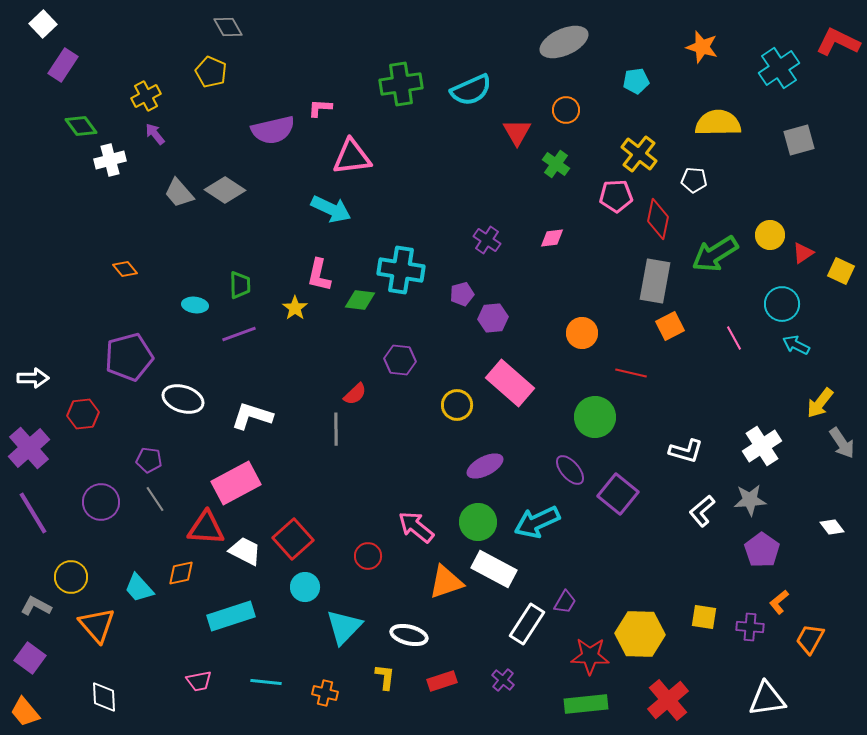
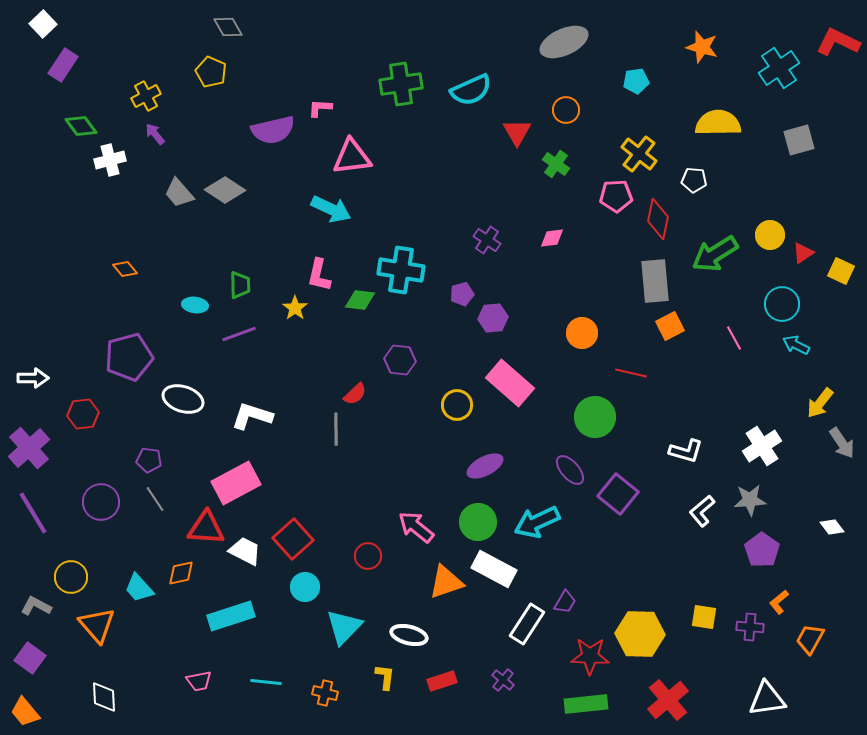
gray rectangle at (655, 281): rotated 15 degrees counterclockwise
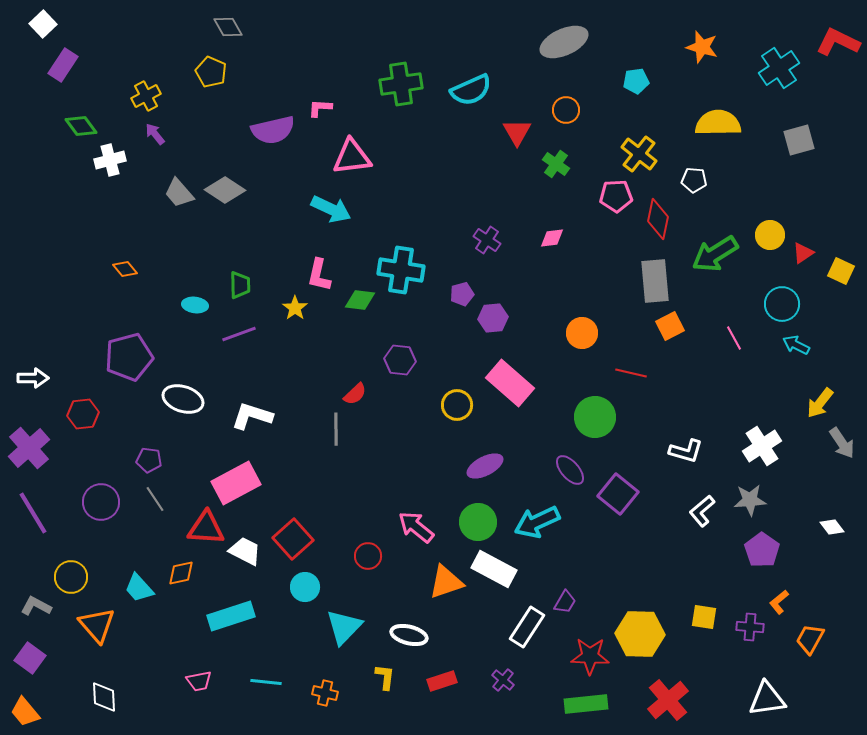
white rectangle at (527, 624): moved 3 px down
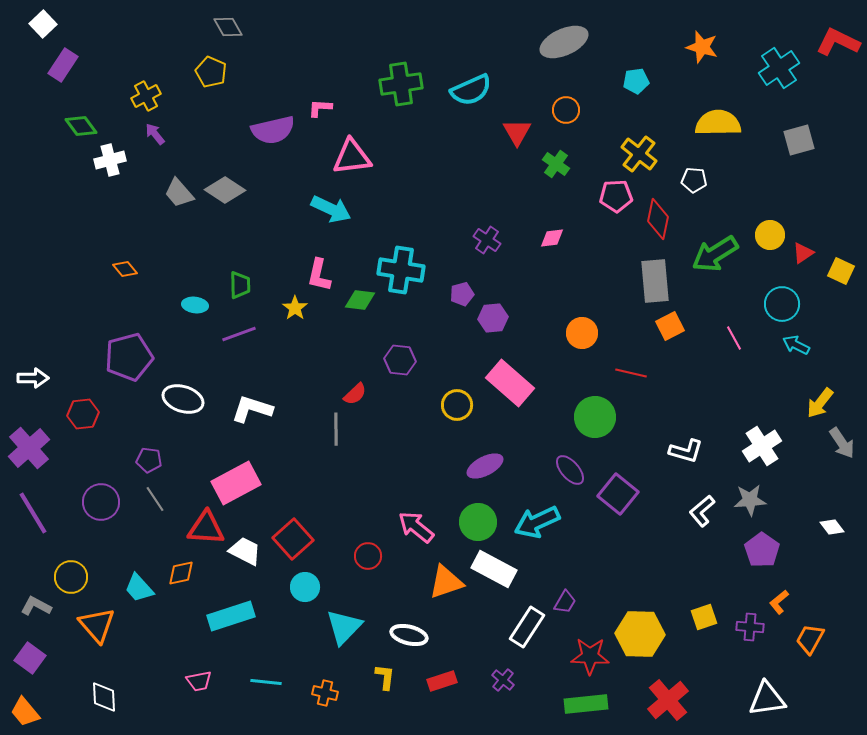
white L-shape at (252, 416): moved 7 px up
yellow square at (704, 617): rotated 28 degrees counterclockwise
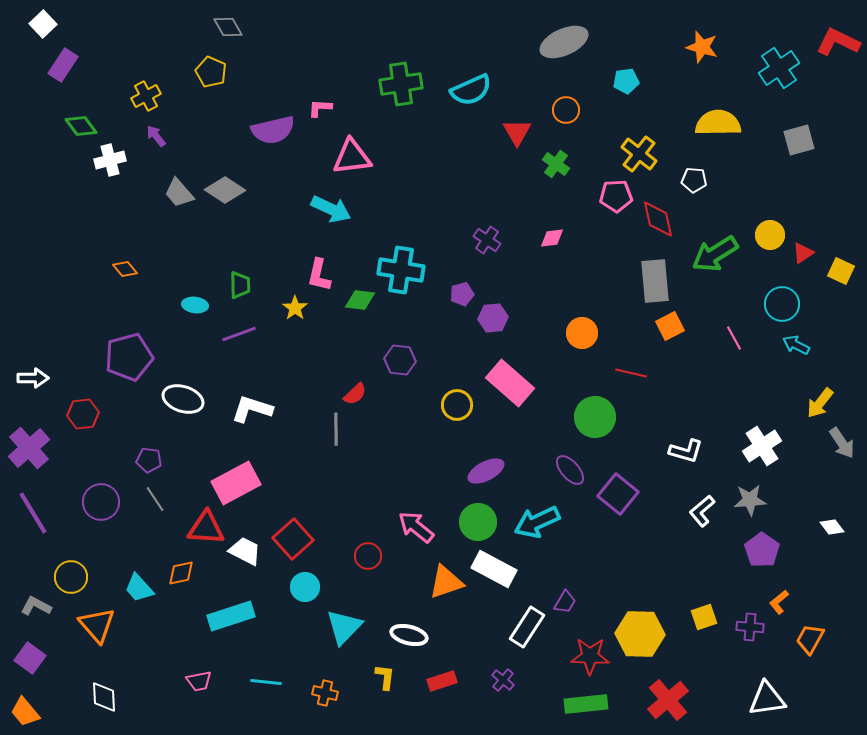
cyan pentagon at (636, 81): moved 10 px left
purple arrow at (155, 134): moved 1 px right, 2 px down
red diamond at (658, 219): rotated 24 degrees counterclockwise
purple ellipse at (485, 466): moved 1 px right, 5 px down
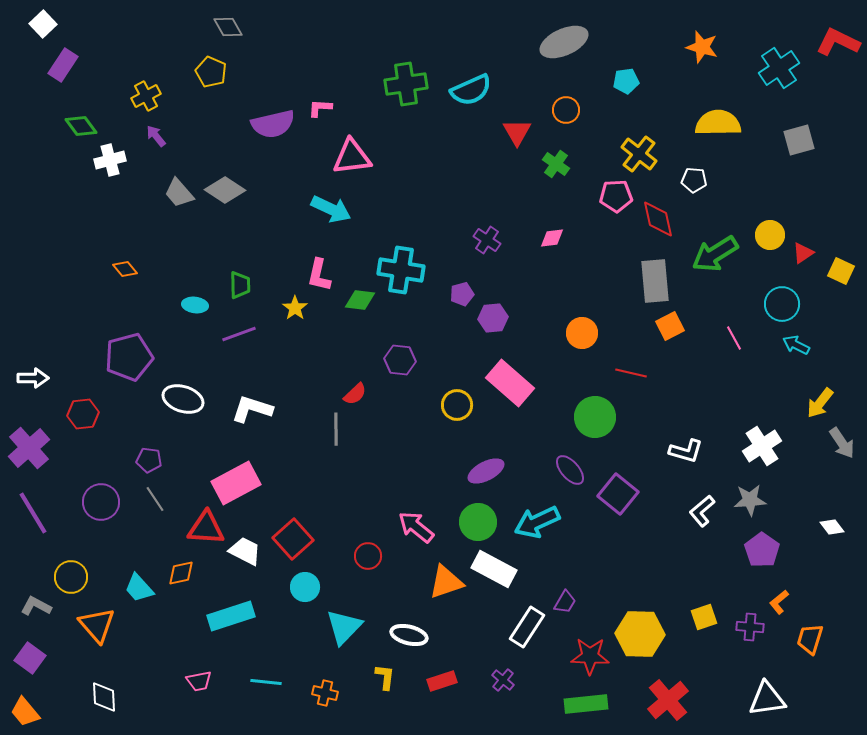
green cross at (401, 84): moved 5 px right
purple semicircle at (273, 130): moved 6 px up
orange trapezoid at (810, 639): rotated 12 degrees counterclockwise
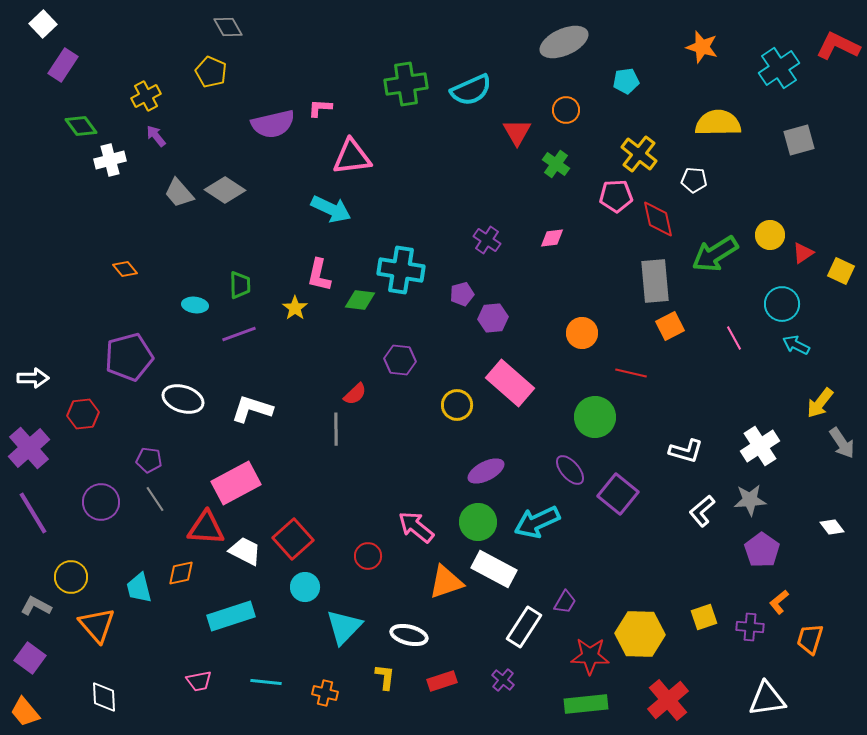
red L-shape at (838, 42): moved 4 px down
white cross at (762, 446): moved 2 px left
cyan trapezoid at (139, 588): rotated 28 degrees clockwise
white rectangle at (527, 627): moved 3 px left
